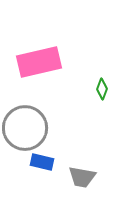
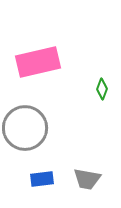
pink rectangle: moved 1 px left
blue rectangle: moved 17 px down; rotated 20 degrees counterclockwise
gray trapezoid: moved 5 px right, 2 px down
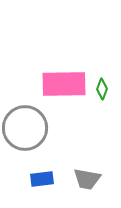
pink rectangle: moved 26 px right, 22 px down; rotated 12 degrees clockwise
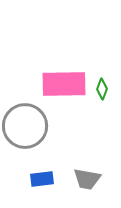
gray circle: moved 2 px up
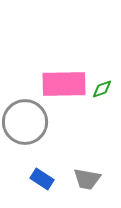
green diamond: rotated 50 degrees clockwise
gray circle: moved 4 px up
blue rectangle: rotated 40 degrees clockwise
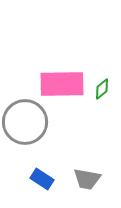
pink rectangle: moved 2 px left
green diamond: rotated 20 degrees counterclockwise
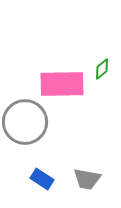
green diamond: moved 20 px up
